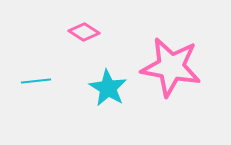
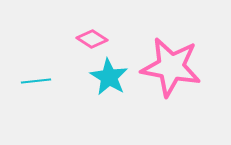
pink diamond: moved 8 px right, 7 px down
cyan star: moved 1 px right, 11 px up
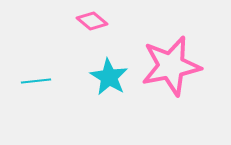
pink diamond: moved 18 px up; rotated 8 degrees clockwise
pink star: moved 1 px up; rotated 22 degrees counterclockwise
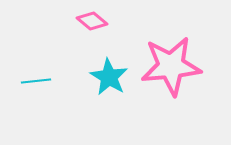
pink star: rotated 6 degrees clockwise
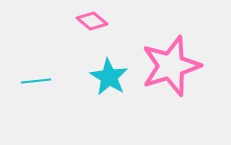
pink star: rotated 12 degrees counterclockwise
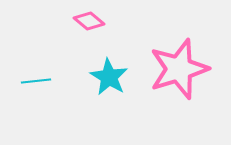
pink diamond: moved 3 px left
pink star: moved 8 px right, 3 px down
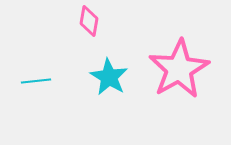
pink diamond: rotated 60 degrees clockwise
pink star: rotated 12 degrees counterclockwise
